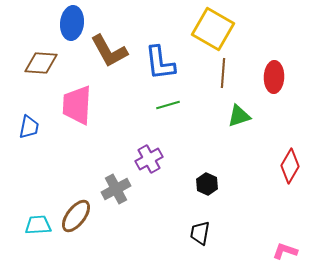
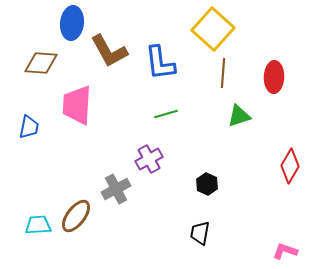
yellow square: rotated 12 degrees clockwise
green line: moved 2 px left, 9 px down
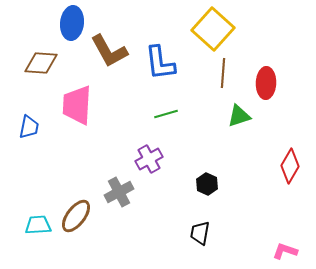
red ellipse: moved 8 px left, 6 px down
gray cross: moved 3 px right, 3 px down
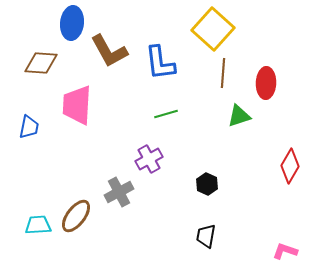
black trapezoid: moved 6 px right, 3 px down
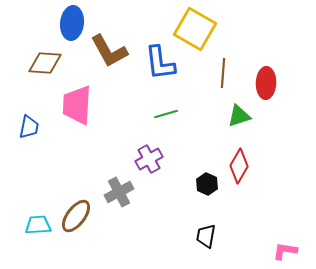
yellow square: moved 18 px left; rotated 12 degrees counterclockwise
brown diamond: moved 4 px right
red diamond: moved 51 px left
pink L-shape: rotated 10 degrees counterclockwise
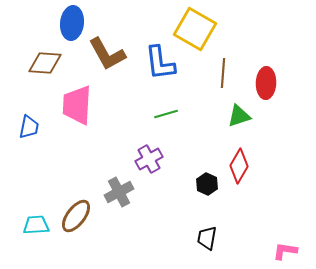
brown L-shape: moved 2 px left, 3 px down
cyan trapezoid: moved 2 px left
black trapezoid: moved 1 px right, 2 px down
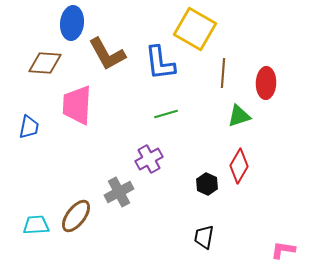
black trapezoid: moved 3 px left, 1 px up
pink L-shape: moved 2 px left, 1 px up
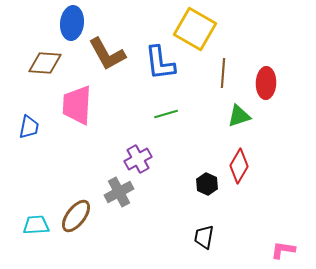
purple cross: moved 11 px left
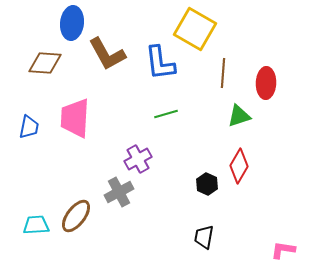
pink trapezoid: moved 2 px left, 13 px down
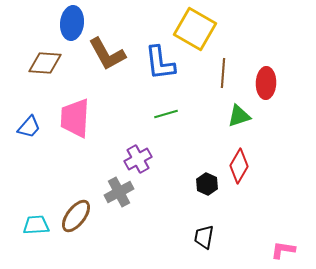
blue trapezoid: rotated 30 degrees clockwise
